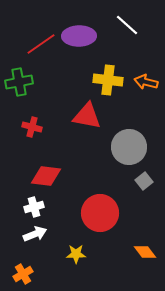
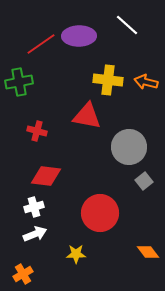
red cross: moved 5 px right, 4 px down
orange diamond: moved 3 px right
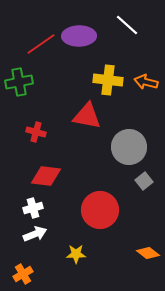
red cross: moved 1 px left, 1 px down
white cross: moved 1 px left, 1 px down
red circle: moved 3 px up
orange diamond: moved 1 px down; rotated 15 degrees counterclockwise
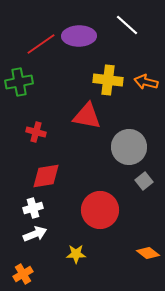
red diamond: rotated 16 degrees counterclockwise
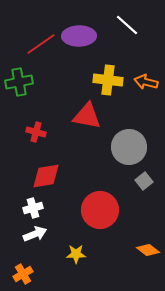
orange diamond: moved 3 px up
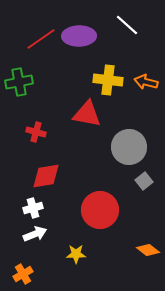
red line: moved 5 px up
red triangle: moved 2 px up
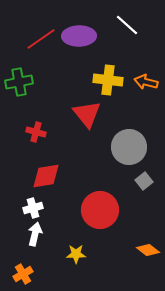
red triangle: rotated 40 degrees clockwise
white arrow: rotated 55 degrees counterclockwise
